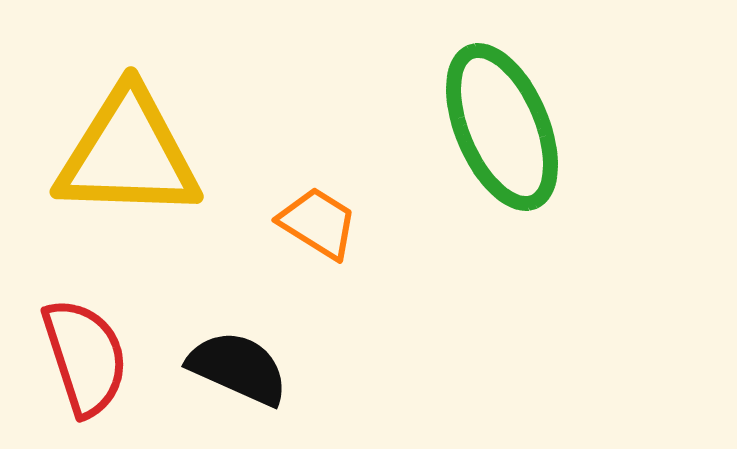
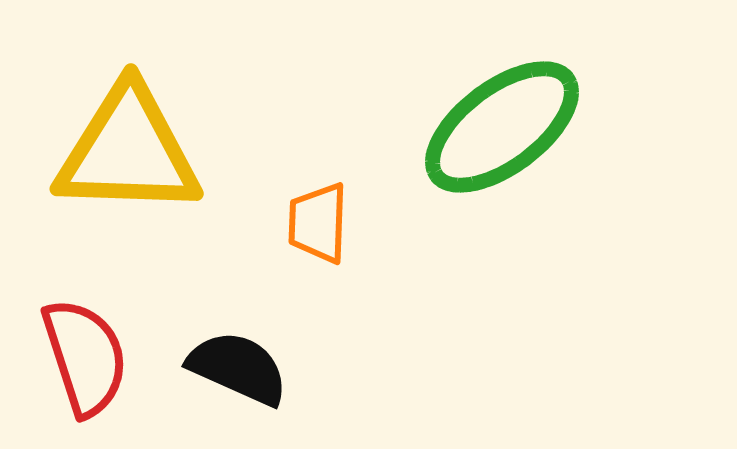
green ellipse: rotated 76 degrees clockwise
yellow triangle: moved 3 px up
orange trapezoid: rotated 120 degrees counterclockwise
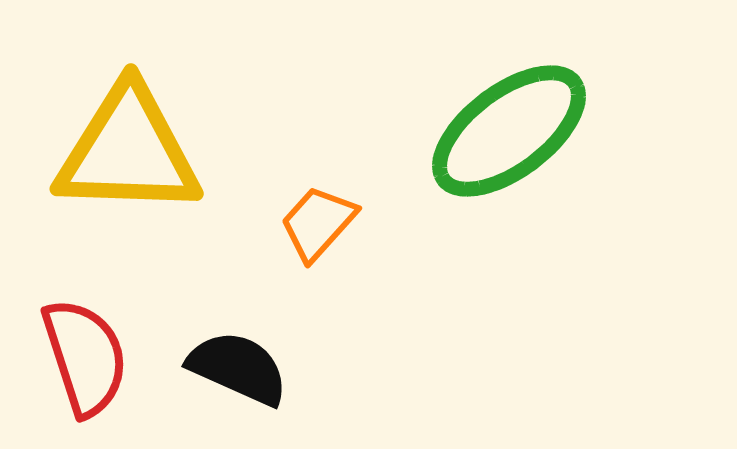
green ellipse: moved 7 px right, 4 px down
orange trapezoid: rotated 40 degrees clockwise
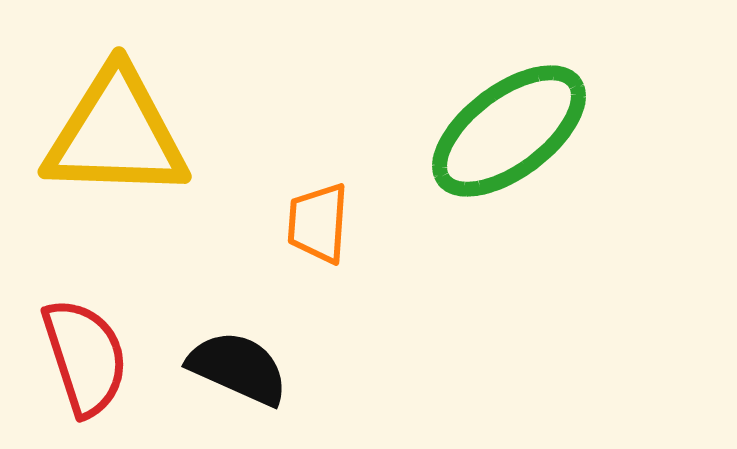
yellow triangle: moved 12 px left, 17 px up
orange trapezoid: rotated 38 degrees counterclockwise
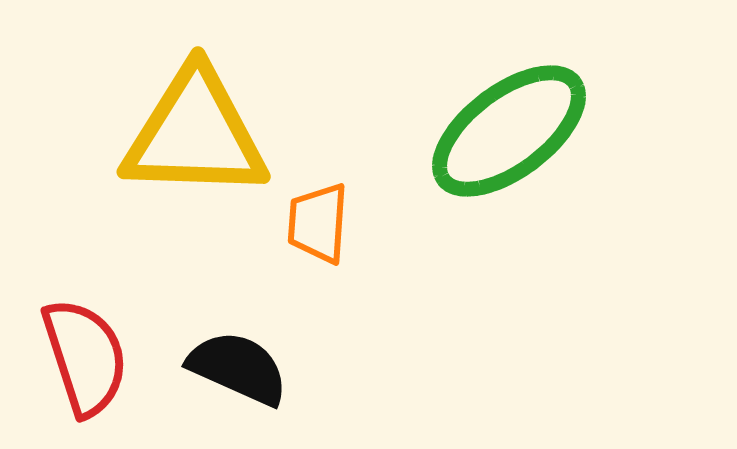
yellow triangle: moved 79 px right
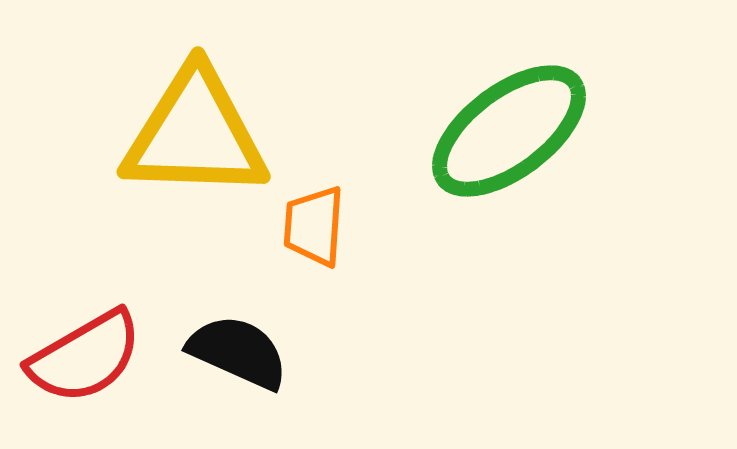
orange trapezoid: moved 4 px left, 3 px down
red semicircle: rotated 78 degrees clockwise
black semicircle: moved 16 px up
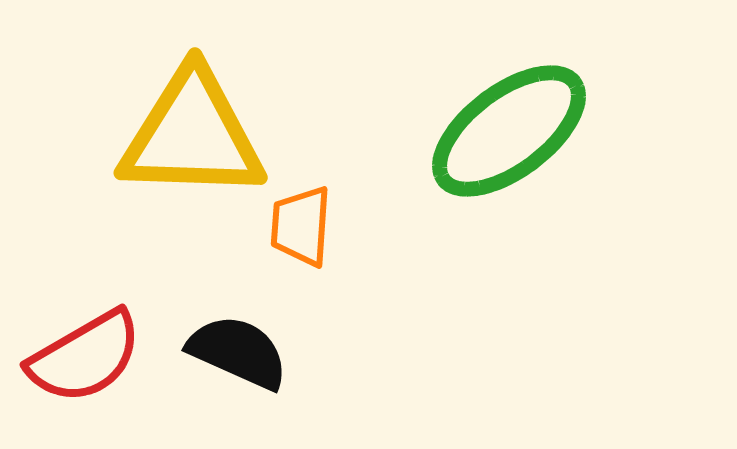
yellow triangle: moved 3 px left, 1 px down
orange trapezoid: moved 13 px left
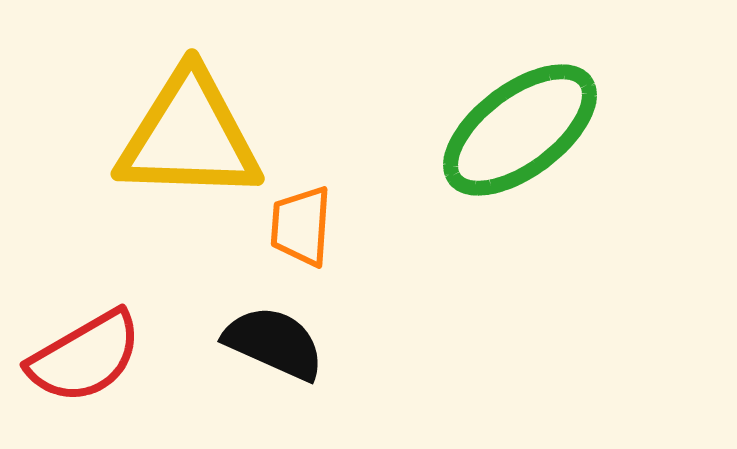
green ellipse: moved 11 px right, 1 px up
yellow triangle: moved 3 px left, 1 px down
black semicircle: moved 36 px right, 9 px up
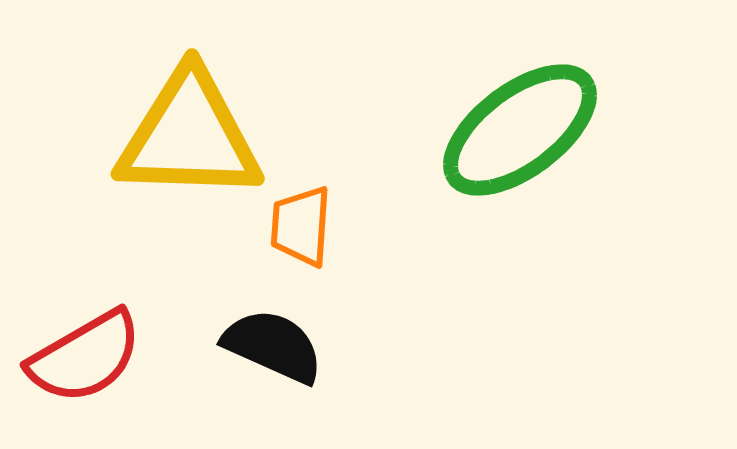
black semicircle: moved 1 px left, 3 px down
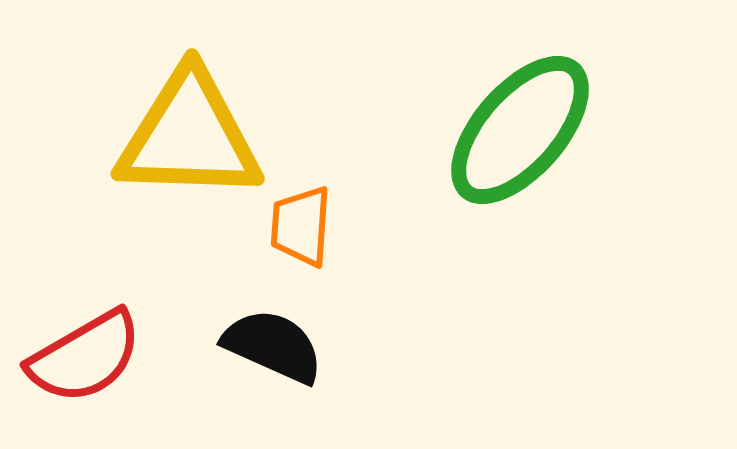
green ellipse: rotated 12 degrees counterclockwise
